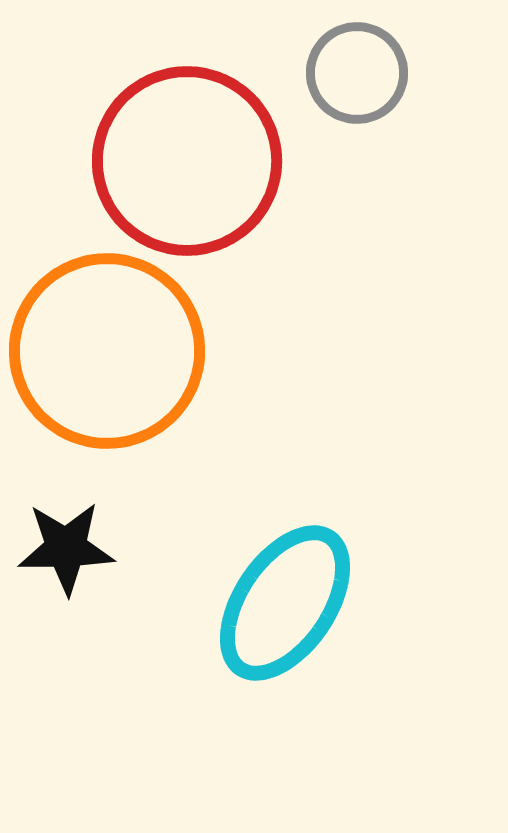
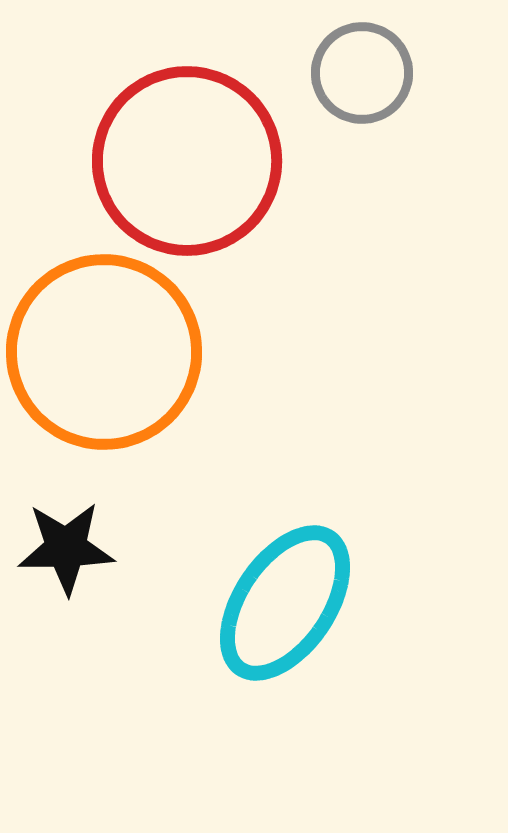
gray circle: moved 5 px right
orange circle: moved 3 px left, 1 px down
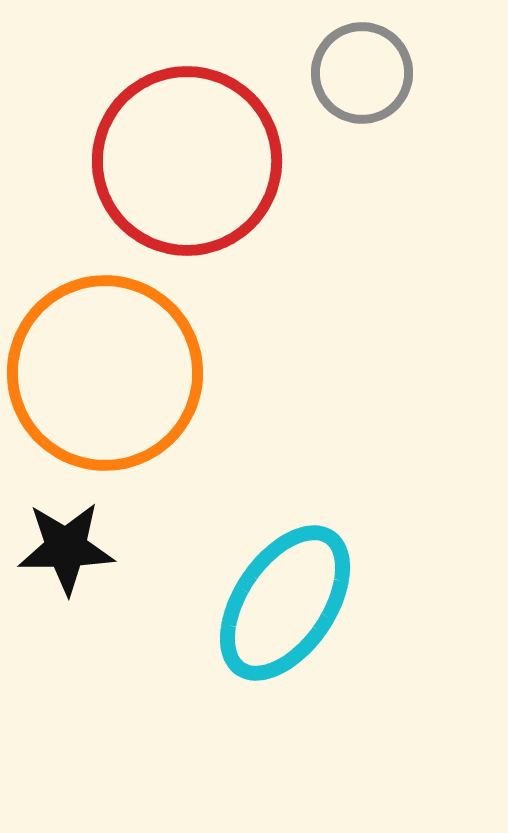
orange circle: moved 1 px right, 21 px down
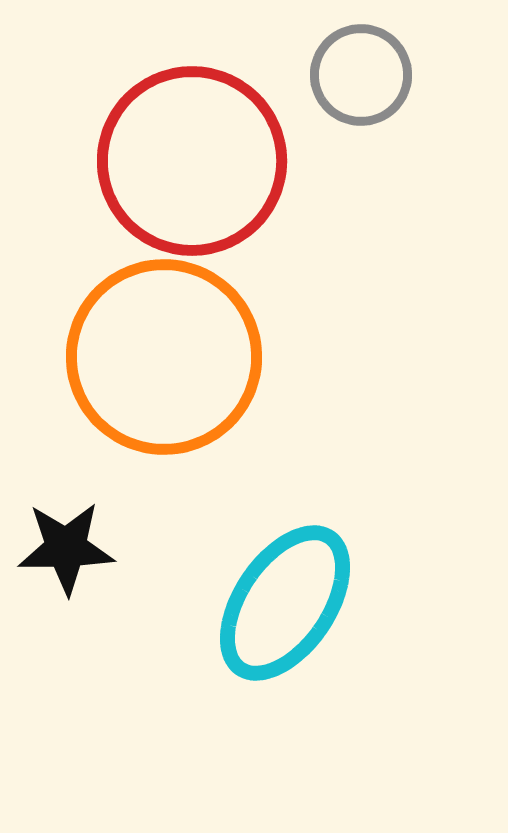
gray circle: moved 1 px left, 2 px down
red circle: moved 5 px right
orange circle: moved 59 px right, 16 px up
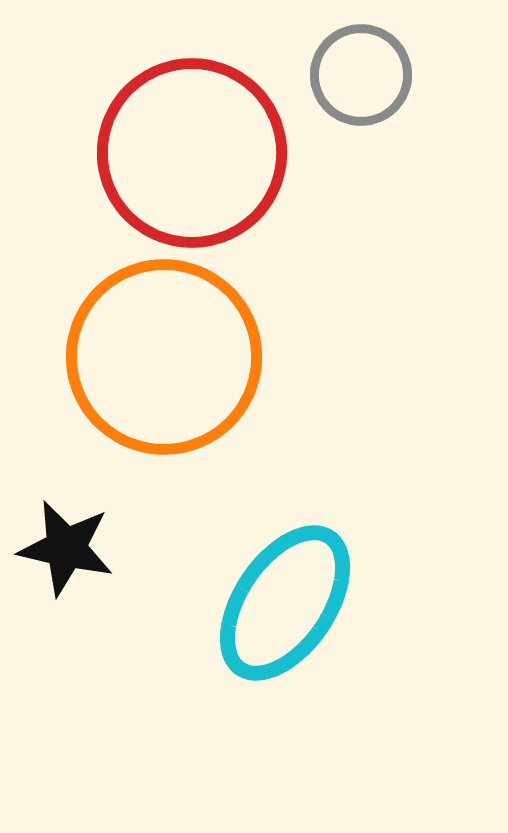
red circle: moved 8 px up
black star: rotated 14 degrees clockwise
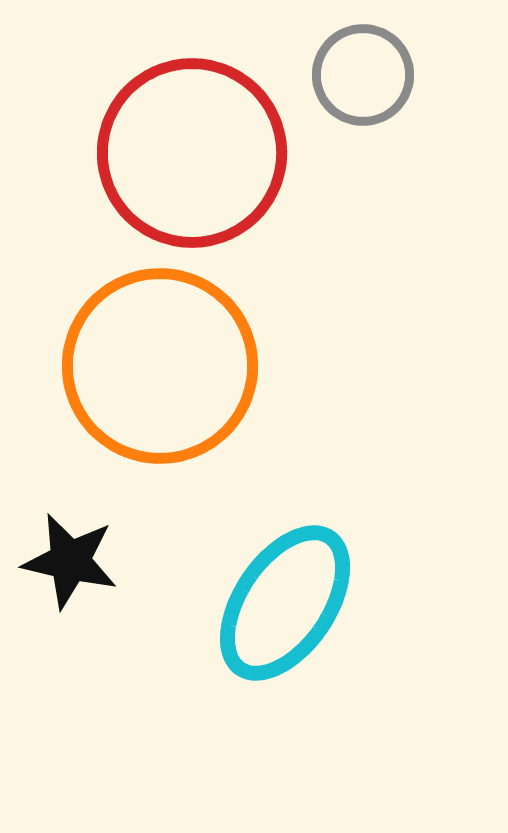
gray circle: moved 2 px right
orange circle: moved 4 px left, 9 px down
black star: moved 4 px right, 13 px down
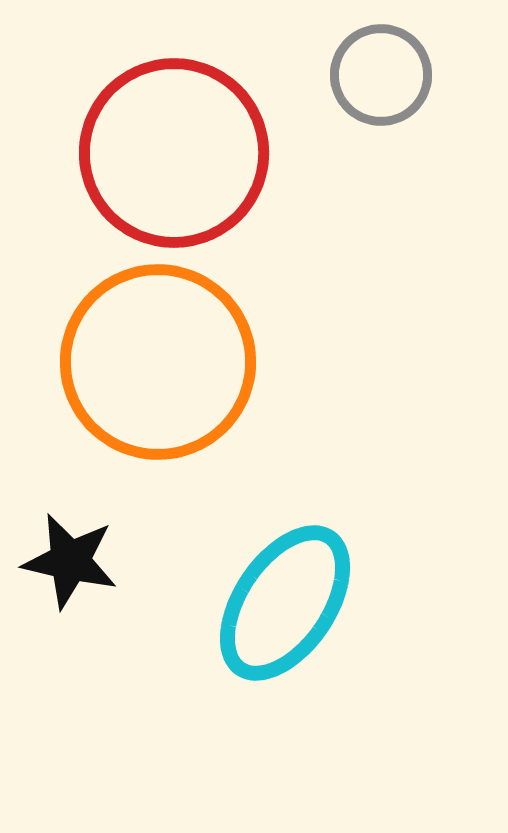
gray circle: moved 18 px right
red circle: moved 18 px left
orange circle: moved 2 px left, 4 px up
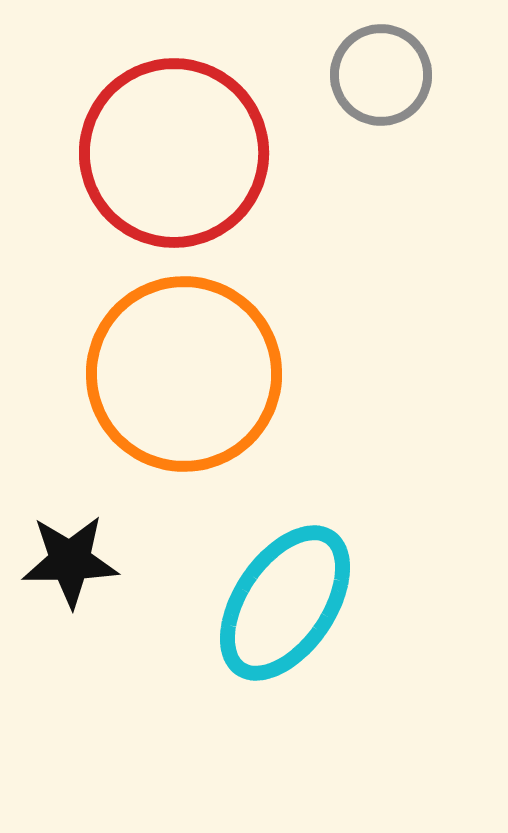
orange circle: moved 26 px right, 12 px down
black star: rotated 14 degrees counterclockwise
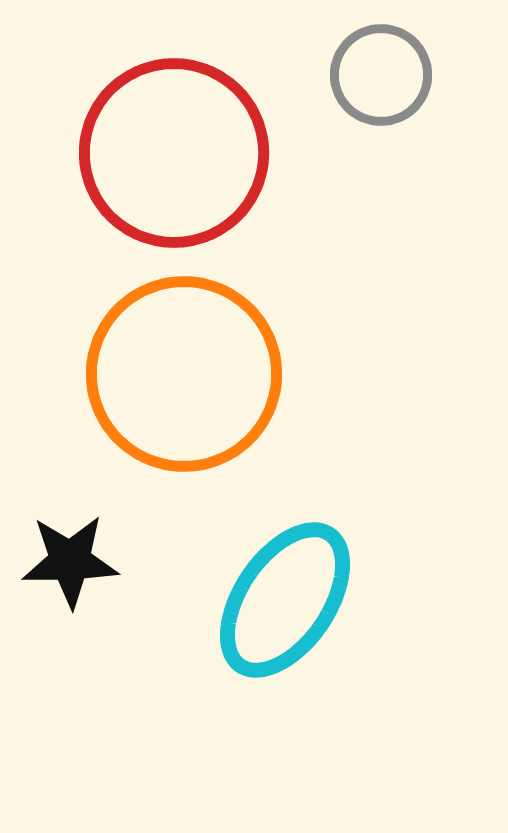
cyan ellipse: moved 3 px up
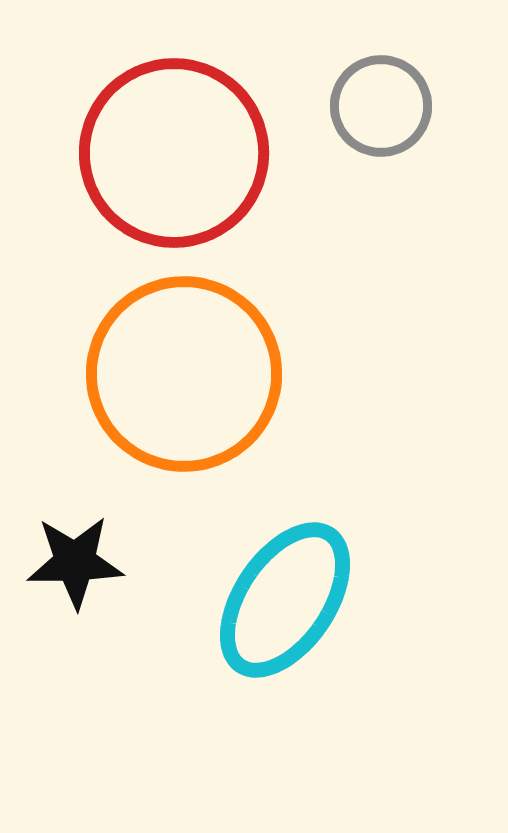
gray circle: moved 31 px down
black star: moved 5 px right, 1 px down
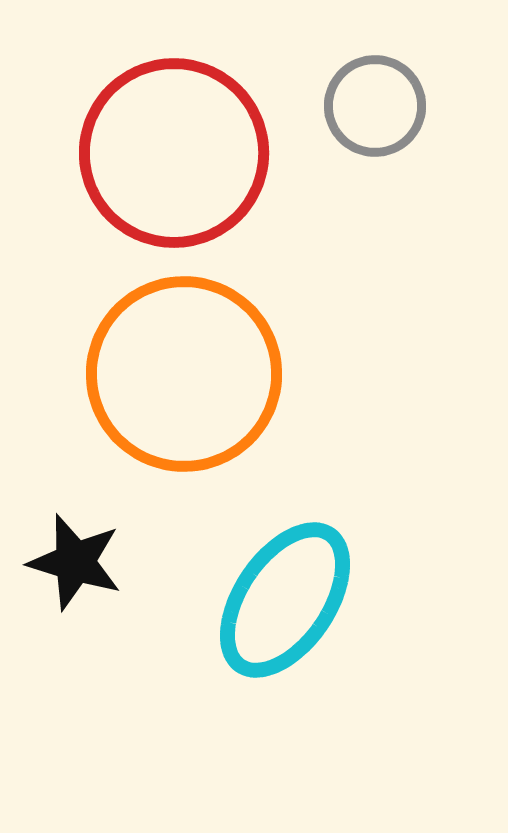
gray circle: moved 6 px left
black star: rotated 18 degrees clockwise
